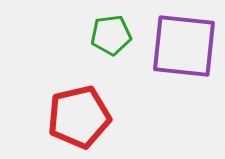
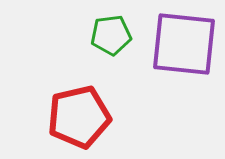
purple square: moved 2 px up
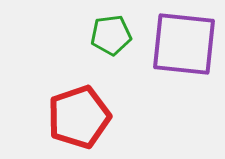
red pentagon: rotated 6 degrees counterclockwise
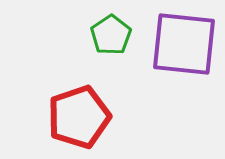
green pentagon: rotated 27 degrees counterclockwise
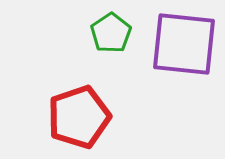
green pentagon: moved 2 px up
